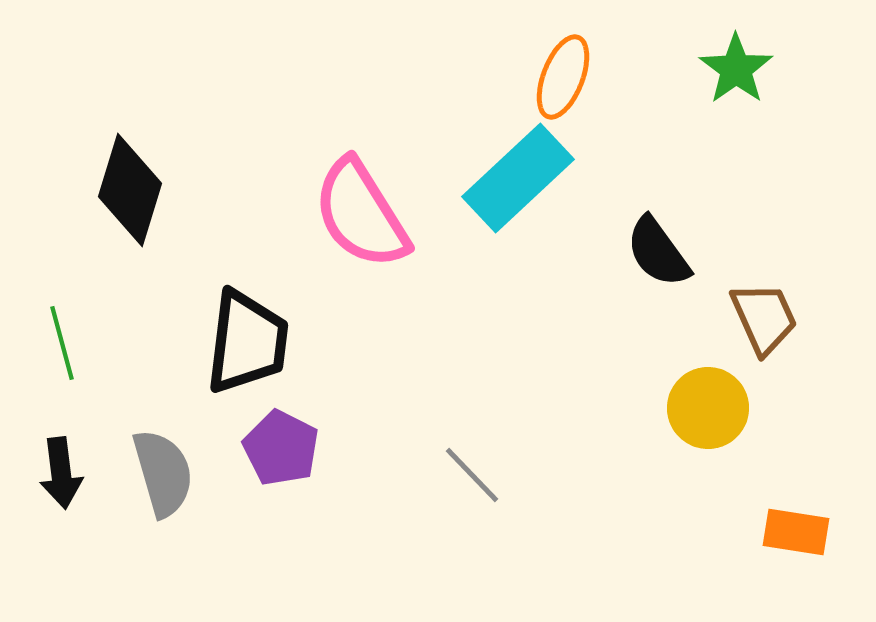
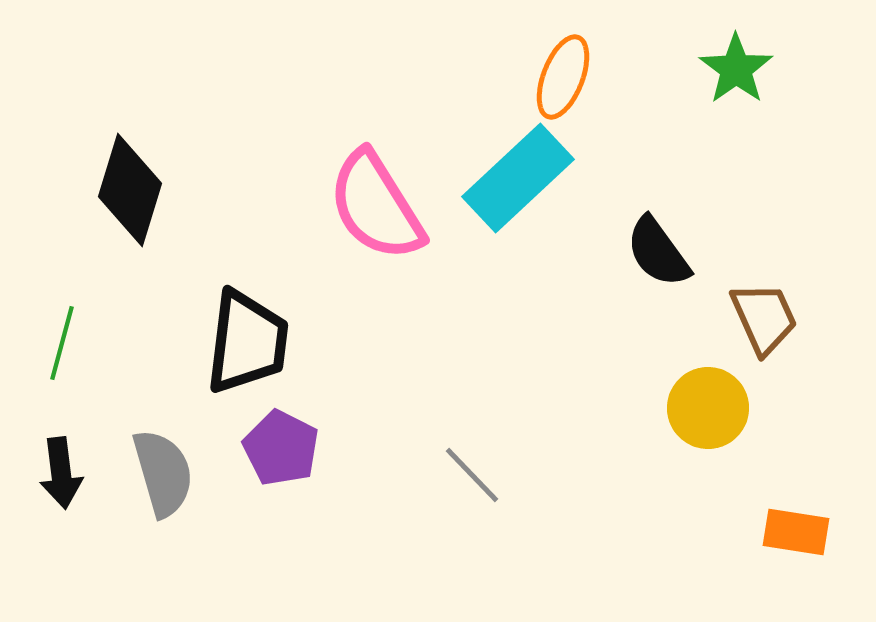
pink semicircle: moved 15 px right, 8 px up
green line: rotated 30 degrees clockwise
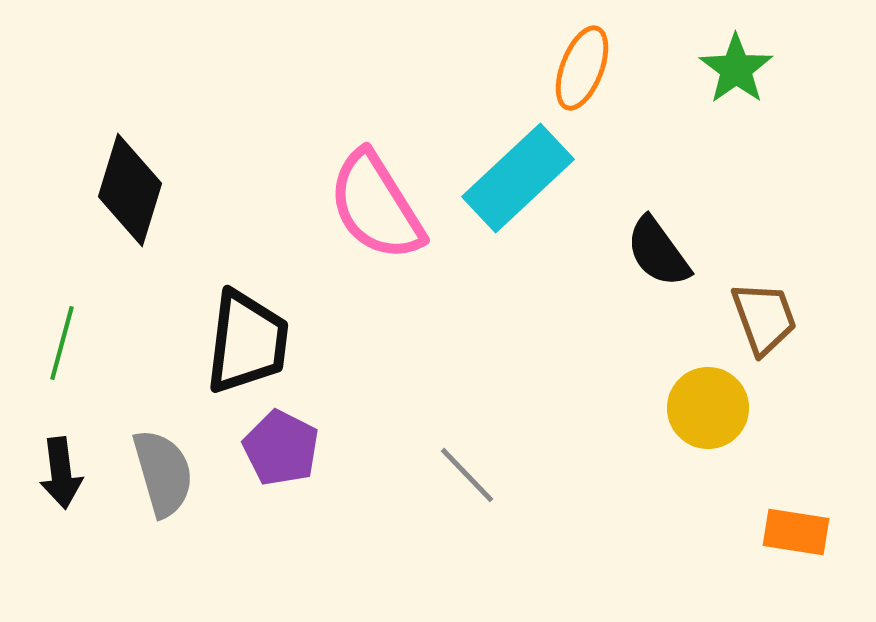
orange ellipse: moved 19 px right, 9 px up
brown trapezoid: rotated 4 degrees clockwise
gray line: moved 5 px left
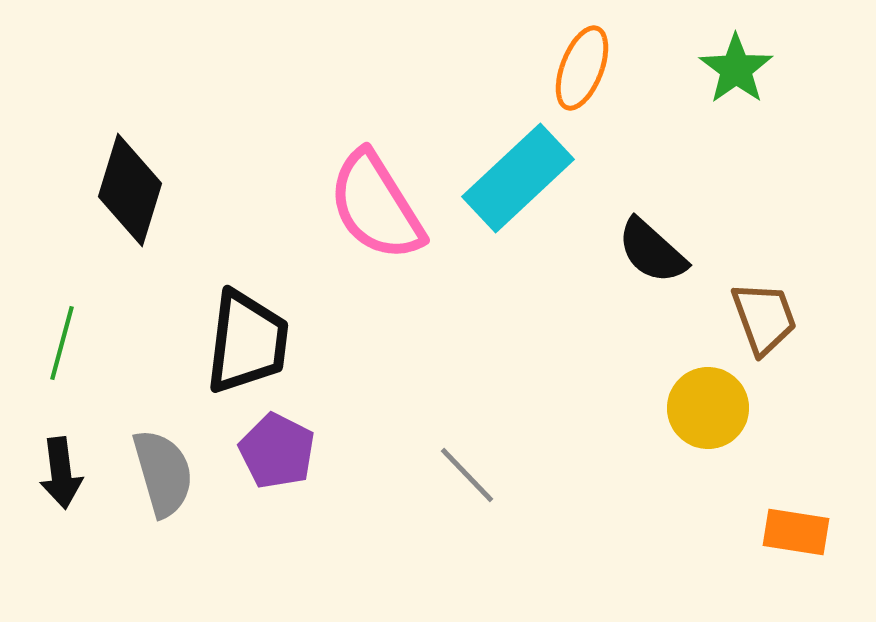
black semicircle: moved 6 px left, 1 px up; rotated 12 degrees counterclockwise
purple pentagon: moved 4 px left, 3 px down
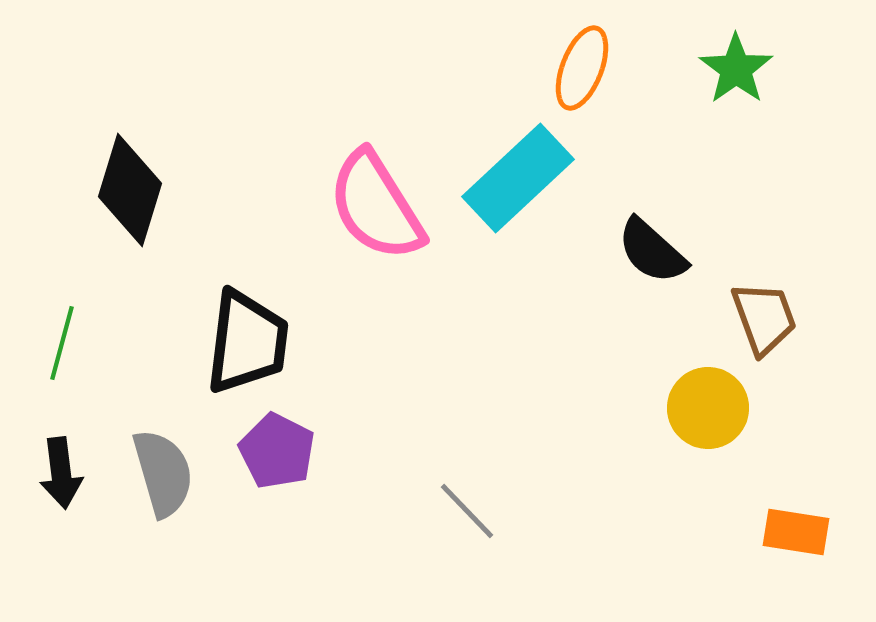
gray line: moved 36 px down
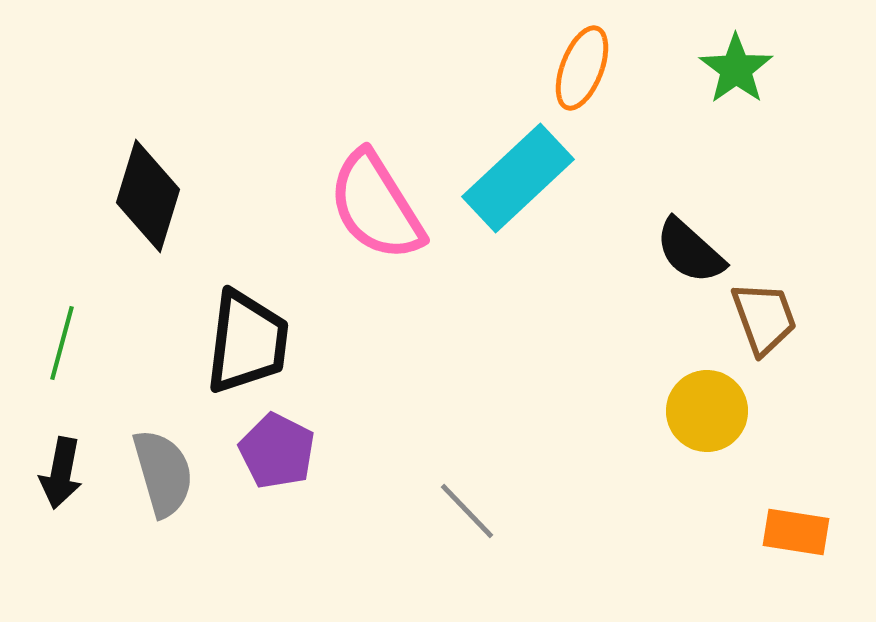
black diamond: moved 18 px right, 6 px down
black semicircle: moved 38 px right
yellow circle: moved 1 px left, 3 px down
black arrow: rotated 18 degrees clockwise
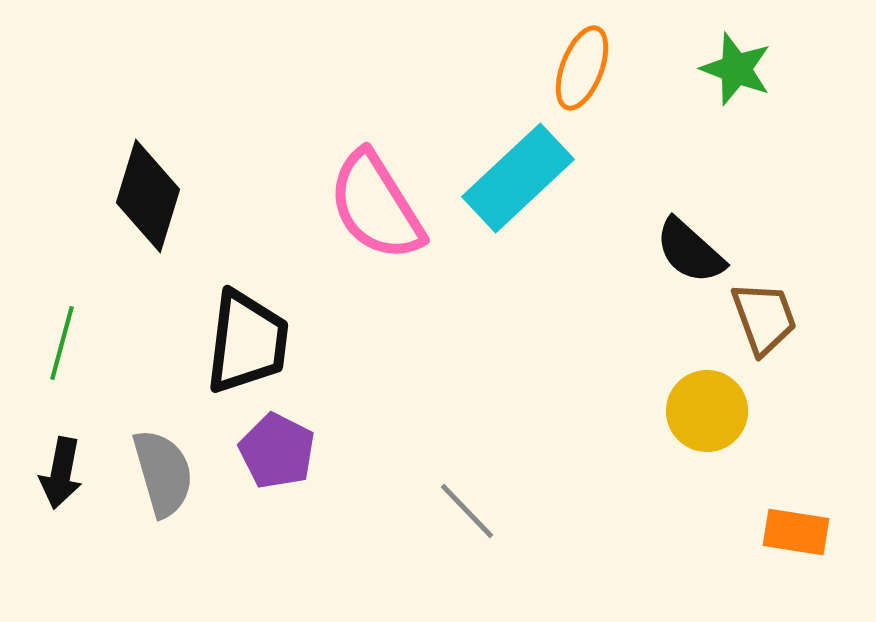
green star: rotated 16 degrees counterclockwise
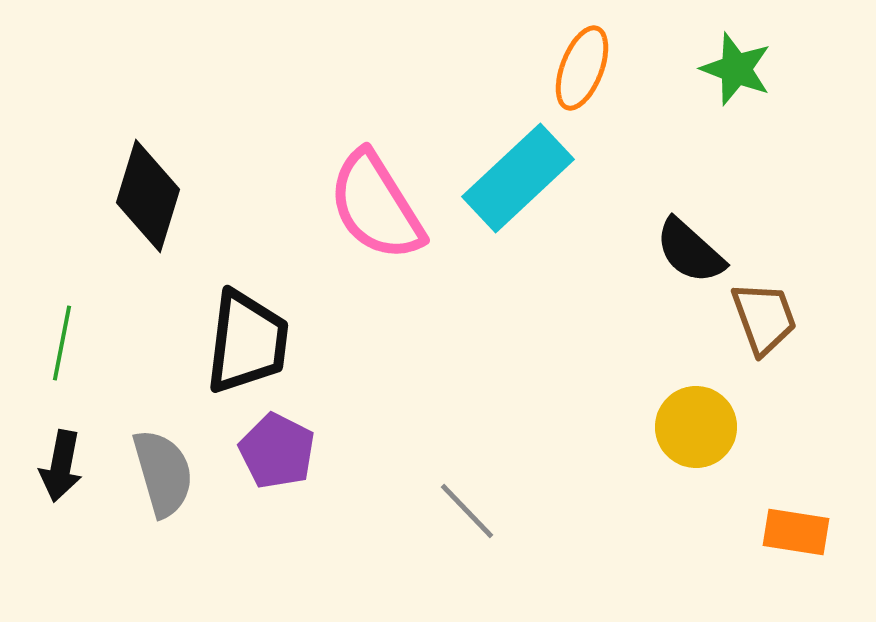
green line: rotated 4 degrees counterclockwise
yellow circle: moved 11 px left, 16 px down
black arrow: moved 7 px up
